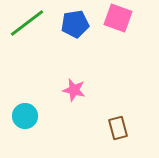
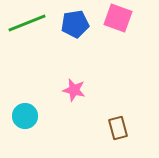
green line: rotated 15 degrees clockwise
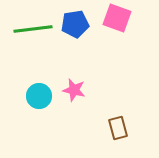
pink square: moved 1 px left
green line: moved 6 px right, 6 px down; rotated 15 degrees clockwise
cyan circle: moved 14 px right, 20 px up
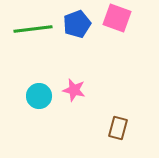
blue pentagon: moved 2 px right; rotated 12 degrees counterclockwise
brown rectangle: rotated 30 degrees clockwise
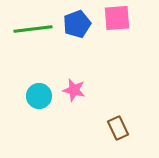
pink square: rotated 24 degrees counterclockwise
brown rectangle: rotated 40 degrees counterclockwise
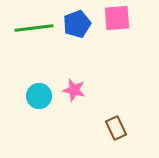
green line: moved 1 px right, 1 px up
brown rectangle: moved 2 px left
